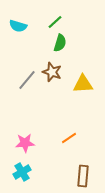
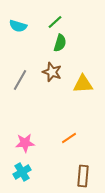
gray line: moved 7 px left; rotated 10 degrees counterclockwise
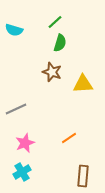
cyan semicircle: moved 4 px left, 4 px down
gray line: moved 4 px left, 29 px down; rotated 35 degrees clockwise
pink star: rotated 18 degrees counterclockwise
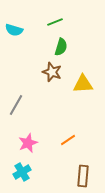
green line: rotated 21 degrees clockwise
green semicircle: moved 1 px right, 4 px down
gray line: moved 4 px up; rotated 35 degrees counterclockwise
orange line: moved 1 px left, 2 px down
pink star: moved 3 px right
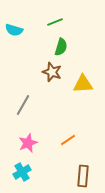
gray line: moved 7 px right
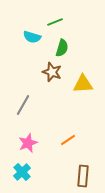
cyan semicircle: moved 18 px right, 7 px down
green semicircle: moved 1 px right, 1 px down
cyan cross: rotated 12 degrees counterclockwise
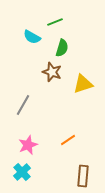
cyan semicircle: rotated 12 degrees clockwise
yellow triangle: rotated 15 degrees counterclockwise
pink star: moved 2 px down
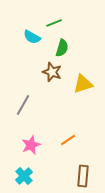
green line: moved 1 px left, 1 px down
pink star: moved 3 px right
cyan cross: moved 2 px right, 4 px down
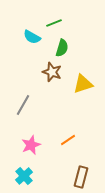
brown rectangle: moved 2 px left, 1 px down; rotated 10 degrees clockwise
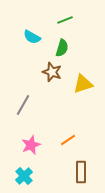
green line: moved 11 px right, 3 px up
brown rectangle: moved 5 px up; rotated 15 degrees counterclockwise
